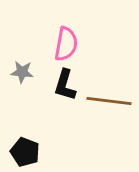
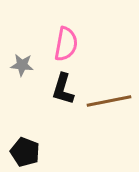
gray star: moved 7 px up
black L-shape: moved 2 px left, 4 px down
brown line: rotated 18 degrees counterclockwise
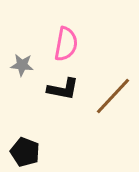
black L-shape: rotated 96 degrees counterclockwise
brown line: moved 4 px right, 5 px up; rotated 36 degrees counterclockwise
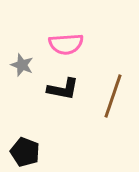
pink semicircle: rotated 76 degrees clockwise
gray star: rotated 15 degrees clockwise
brown line: rotated 24 degrees counterclockwise
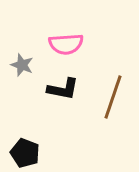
brown line: moved 1 px down
black pentagon: moved 1 px down
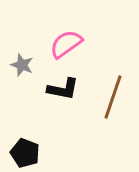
pink semicircle: rotated 148 degrees clockwise
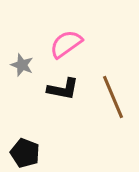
brown line: rotated 42 degrees counterclockwise
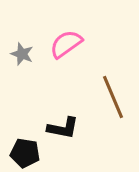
gray star: moved 11 px up
black L-shape: moved 39 px down
black pentagon: rotated 12 degrees counterclockwise
